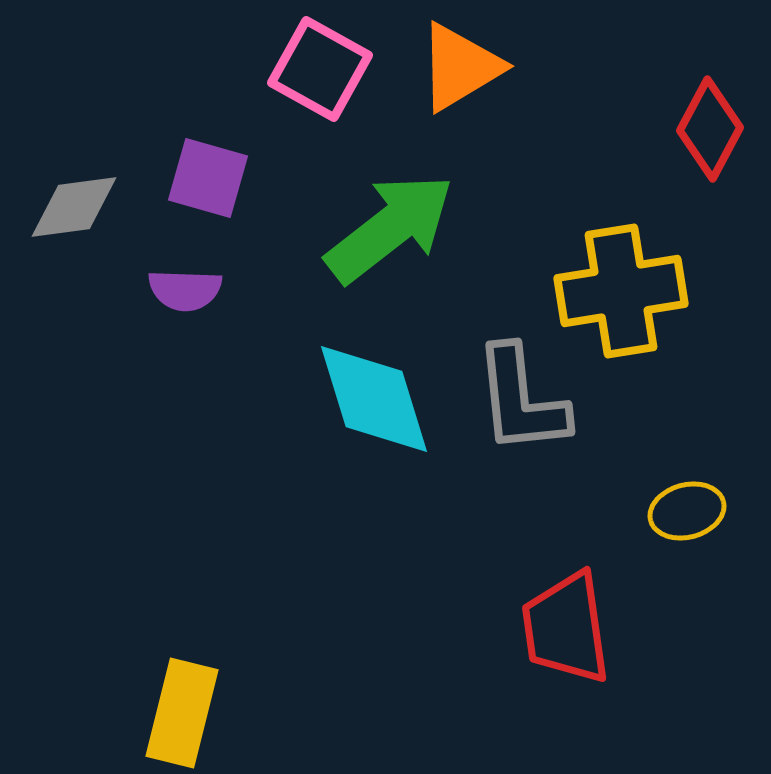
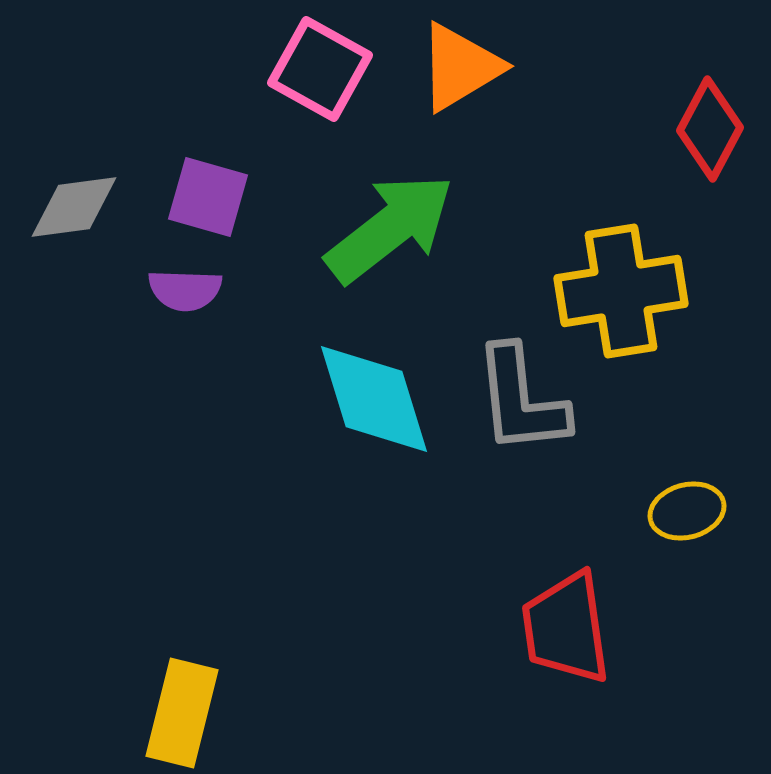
purple square: moved 19 px down
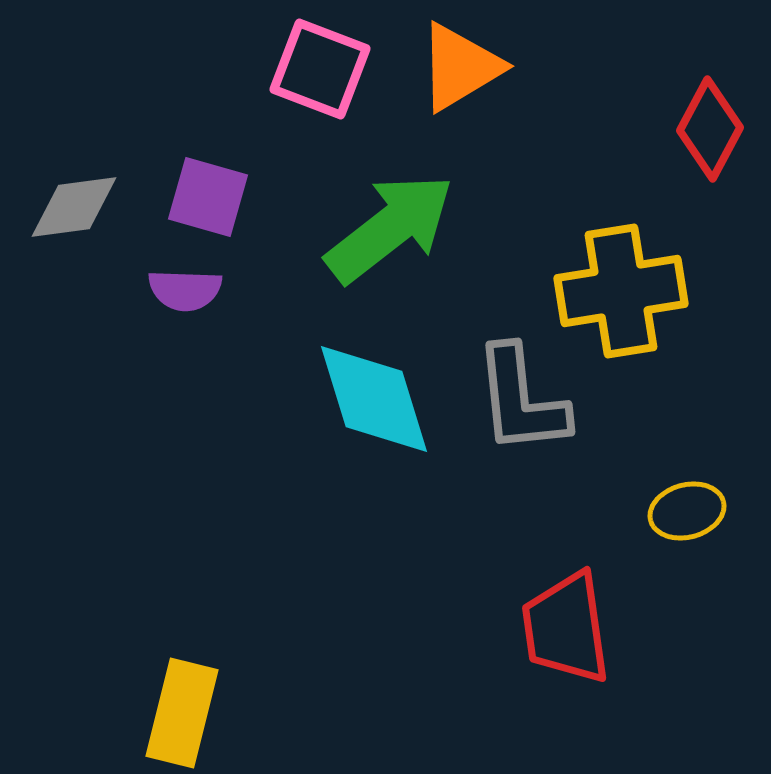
pink square: rotated 8 degrees counterclockwise
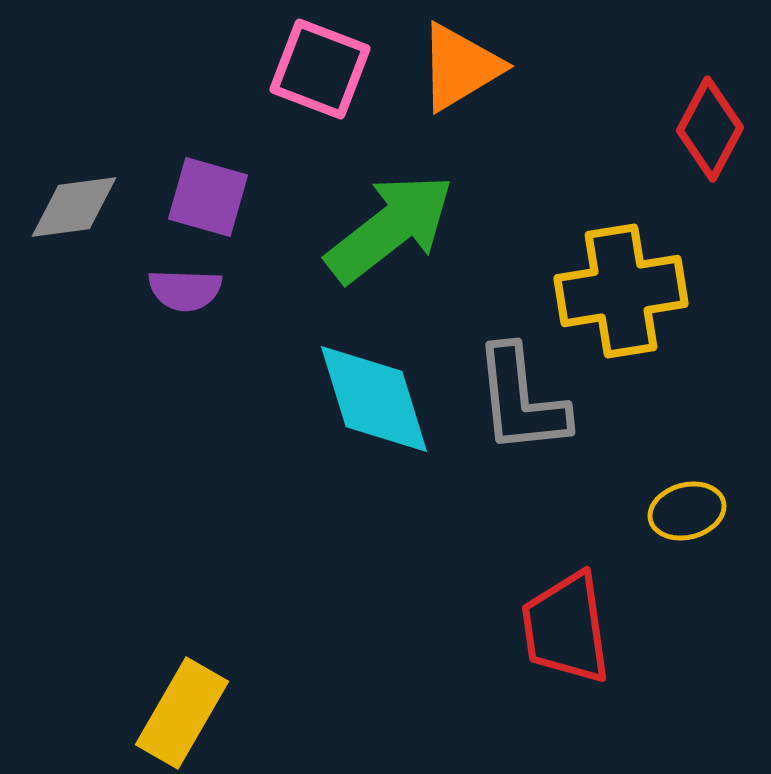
yellow rectangle: rotated 16 degrees clockwise
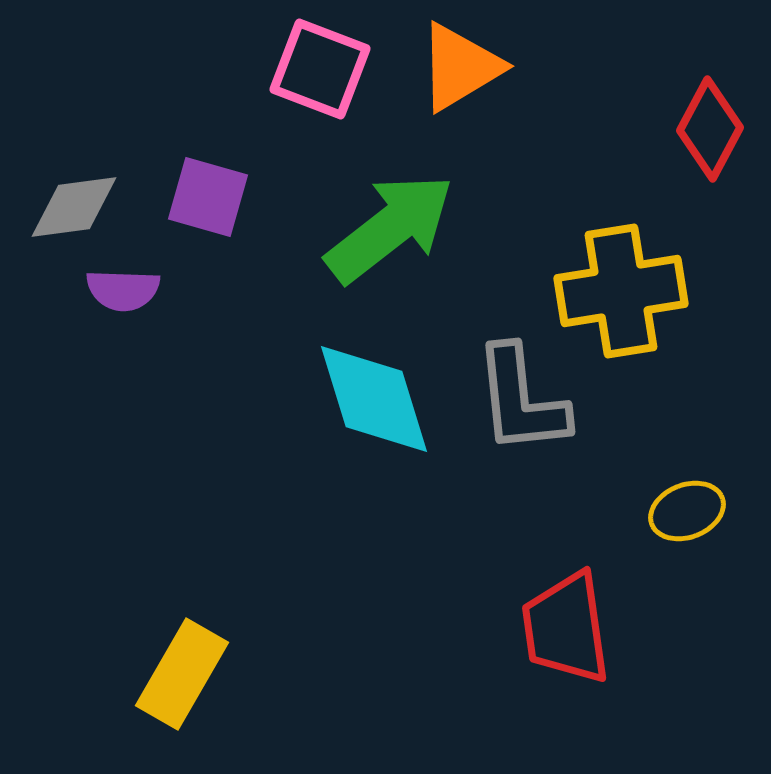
purple semicircle: moved 62 px left
yellow ellipse: rotated 6 degrees counterclockwise
yellow rectangle: moved 39 px up
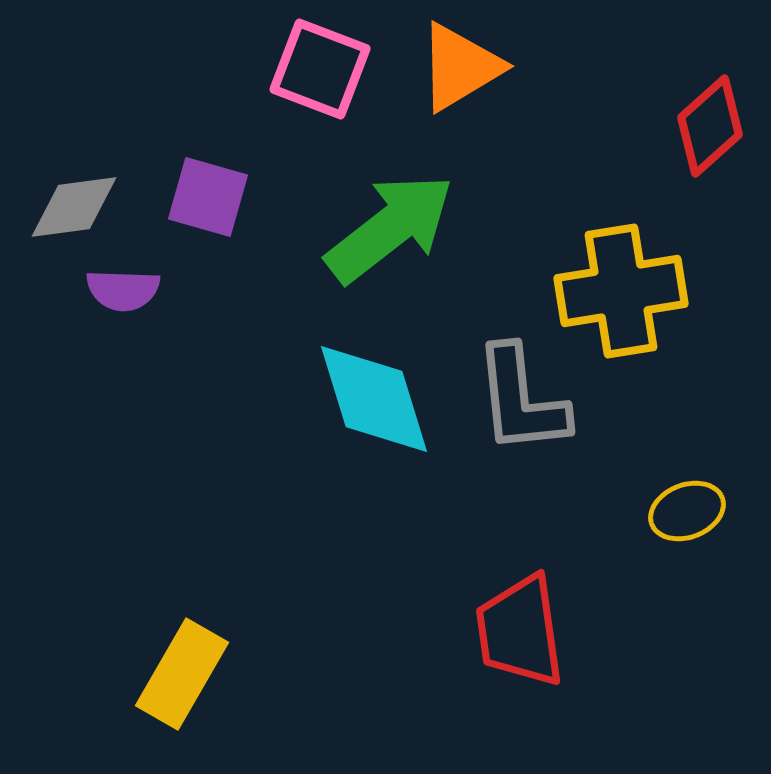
red diamond: moved 3 px up; rotated 20 degrees clockwise
red trapezoid: moved 46 px left, 3 px down
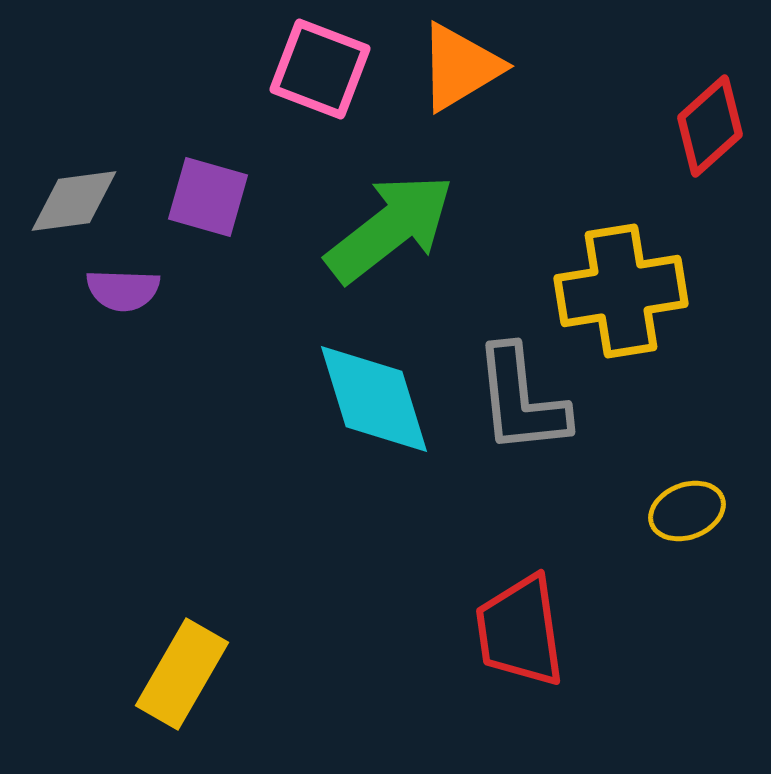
gray diamond: moved 6 px up
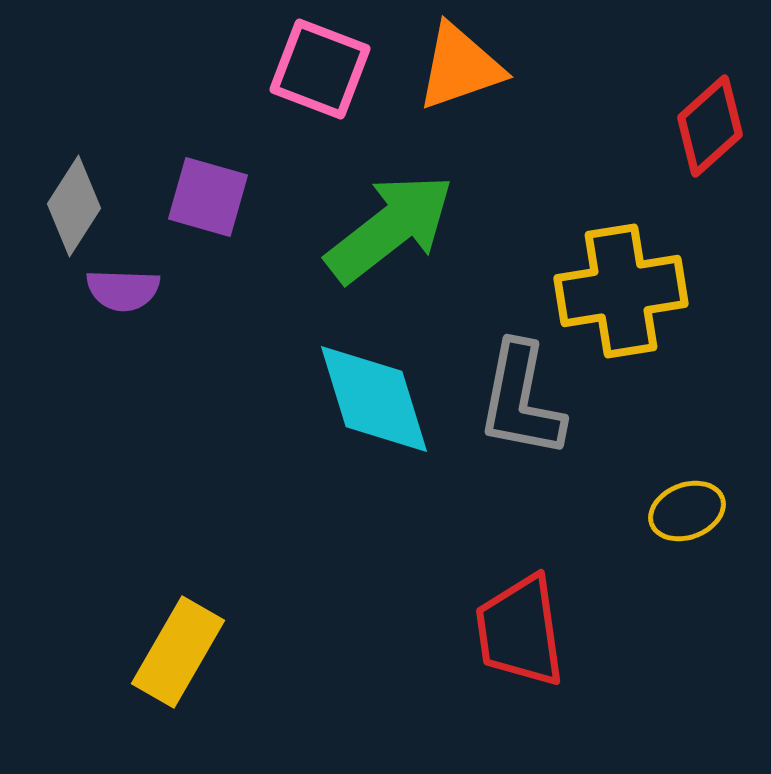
orange triangle: rotated 12 degrees clockwise
gray diamond: moved 5 px down; rotated 50 degrees counterclockwise
gray L-shape: rotated 17 degrees clockwise
yellow rectangle: moved 4 px left, 22 px up
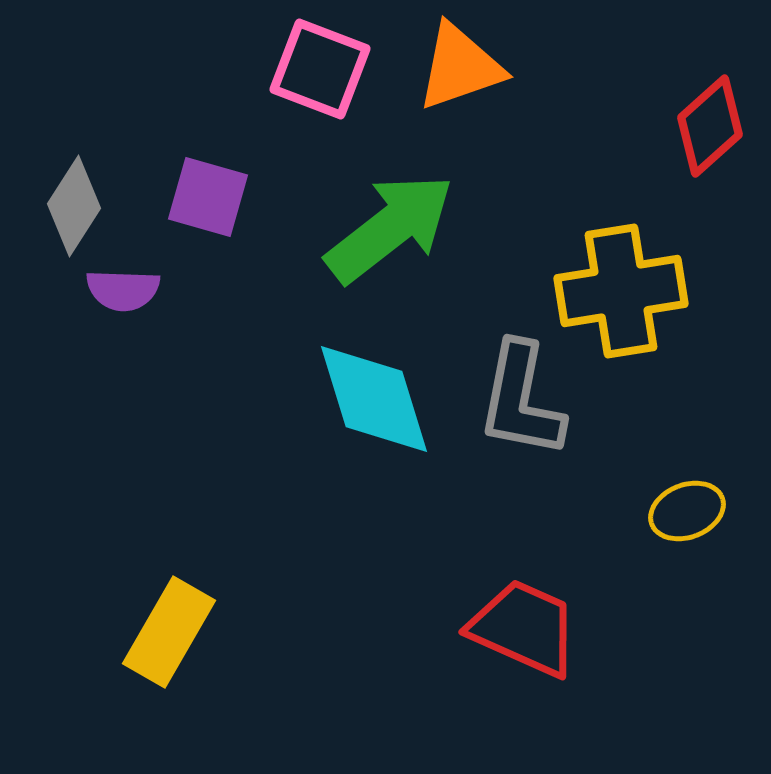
red trapezoid: moved 4 px right, 3 px up; rotated 122 degrees clockwise
yellow rectangle: moved 9 px left, 20 px up
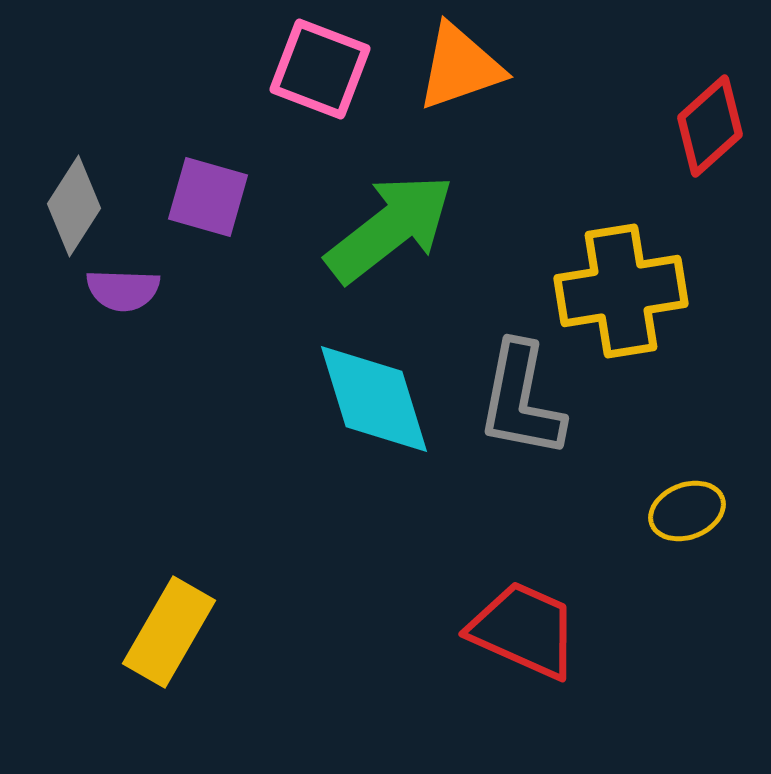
red trapezoid: moved 2 px down
